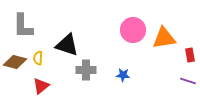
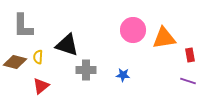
yellow semicircle: moved 1 px up
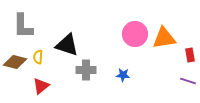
pink circle: moved 2 px right, 4 px down
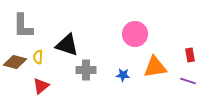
orange triangle: moved 9 px left, 29 px down
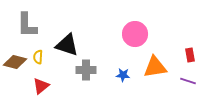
gray L-shape: moved 4 px right, 1 px up
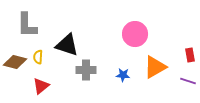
orange triangle: rotated 20 degrees counterclockwise
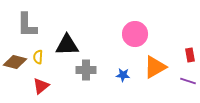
black triangle: rotated 20 degrees counterclockwise
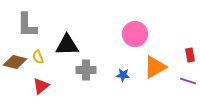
yellow semicircle: rotated 24 degrees counterclockwise
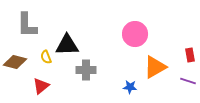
yellow semicircle: moved 8 px right
blue star: moved 7 px right, 12 px down
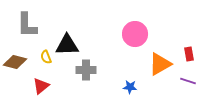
red rectangle: moved 1 px left, 1 px up
orange triangle: moved 5 px right, 3 px up
